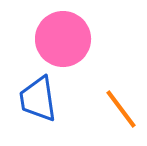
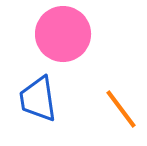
pink circle: moved 5 px up
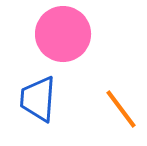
blue trapezoid: rotated 12 degrees clockwise
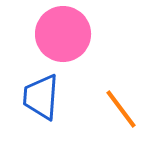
blue trapezoid: moved 3 px right, 2 px up
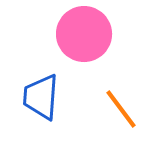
pink circle: moved 21 px right
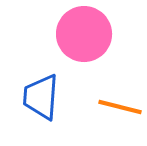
orange line: moved 1 px left, 2 px up; rotated 39 degrees counterclockwise
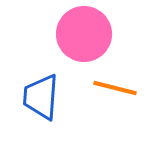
orange line: moved 5 px left, 19 px up
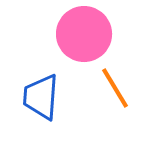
orange line: rotated 45 degrees clockwise
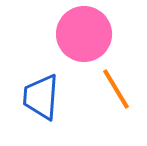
orange line: moved 1 px right, 1 px down
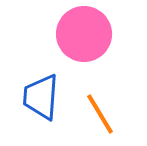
orange line: moved 16 px left, 25 px down
